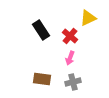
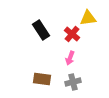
yellow triangle: rotated 18 degrees clockwise
red cross: moved 2 px right, 2 px up
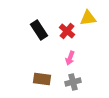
black rectangle: moved 2 px left
red cross: moved 5 px left, 3 px up
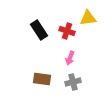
red cross: rotated 21 degrees counterclockwise
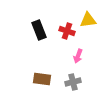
yellow triangle: moved 2 px down
black rectangle: rotated 12 degrees clockwise
pink arrow: moved 8 px right, 2 px up
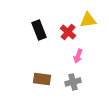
red cross: moved 1 px right, 1 px down; rotated 21 degrees clockwise
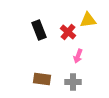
gray cross: rotated 14 degrees clockwise
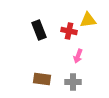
red cross: moved 1 px right, 1 px up; rotated 28 degrees counterclockwise
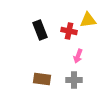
black rectangle: moved 1 px right
gray cross: moved 1 px right, 2 px up
